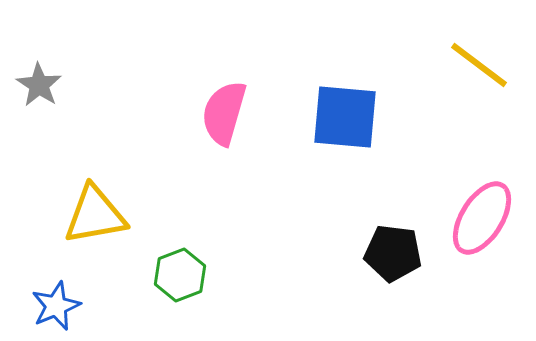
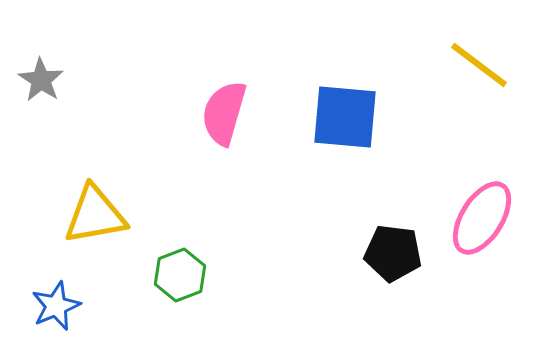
gray star: moved 2 px right, 5 px up
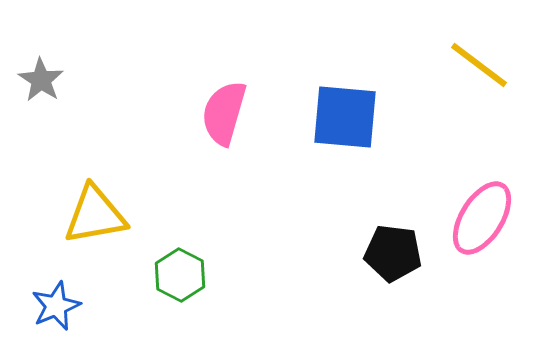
green hexagon: rotated 12 degrees counterclockwise
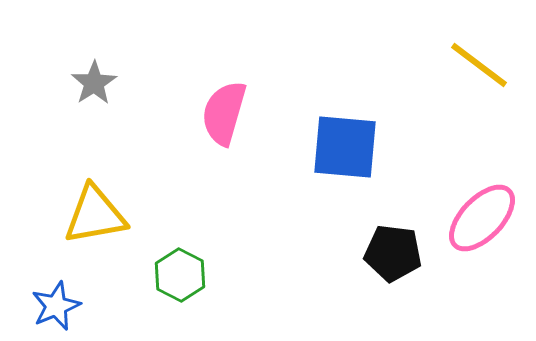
gray star: moved 53 px right, 3 px down; rotated 6 degrees clockwise
blue square: moved 30 px down
pink ellipse: rotated 12 degrees clockwise
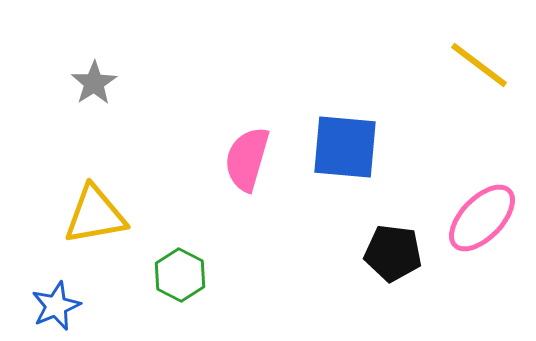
pink semicircle: moved 23 px right, 46 px down
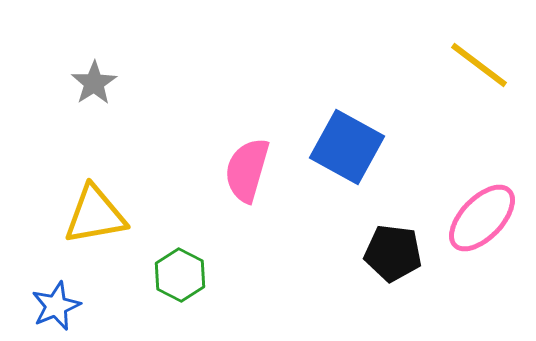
blue square: moved 2 px right; rotated 24 degrees clockwise
pink semicircle: moved 11 px down
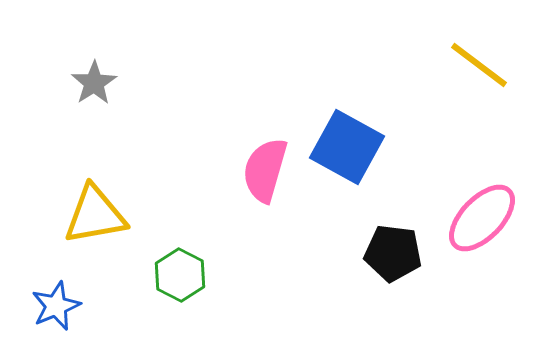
pink semicircle: moved 18 px right
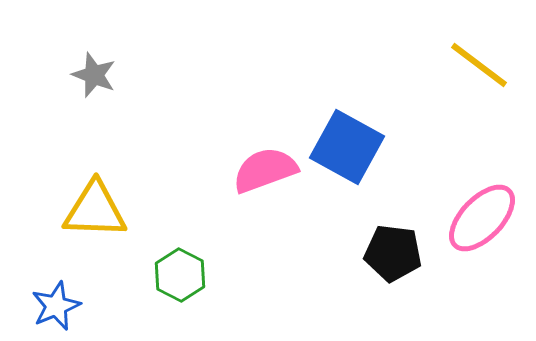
gray star: moved 8 px up; rotated 18 degrees counterclockwise
pink semicircle: rotated 54 degrees clockwise
yellow triangle: moved 5 px up; rotated 12 degrees clockwise
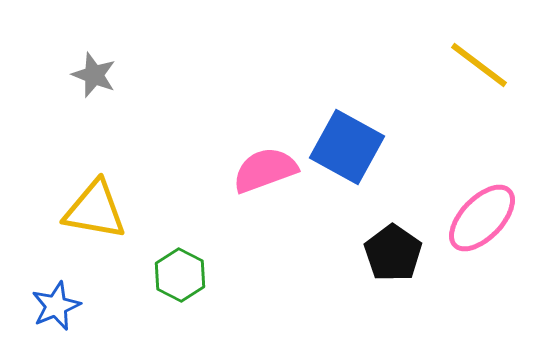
yellow triangle: rotated 8 degrees clockwise
black pentagon: rotated 28 degrees clockwise
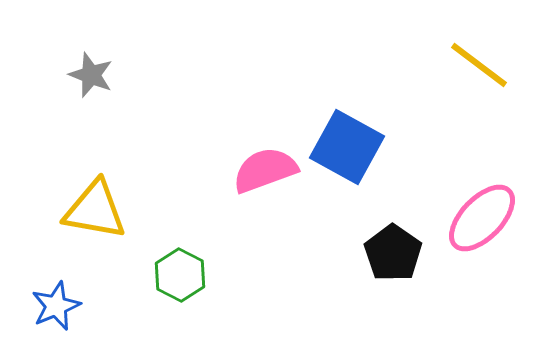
gray star: moved 3 px left
